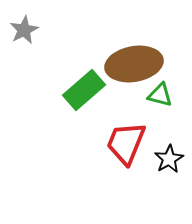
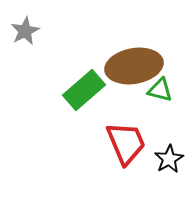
gray star: moved 1 px right, 1 px down
brown ellipse: moved 2 px down
green triangle: moved 5 px up
red trapezoid: rotated 135 degrees clockwise
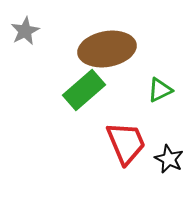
brown ellipse: moved 27 px left, 17 px up
green triangle: rotated 40 degrees counterclockwise
black star: rotated 16 degrees counterclockwise
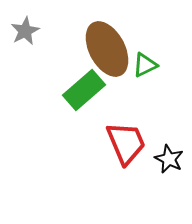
brown ellipse: rotated 72 degrees clockwise
green triangle: moved 15 px left, 25 px up
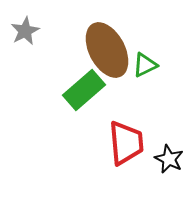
brown ellipse: moved 1 px down
red trapezoid: rotated 18 degrees clockwise
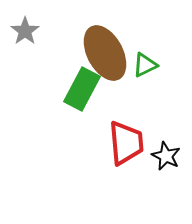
gray star: rotated 8 degrees counterclockwise
brown ellipse: moved 2 px left, 3 px down
green rectangle: moved 2 px left, 1 px up; rotated 21 degrees counterclockwise
black star: moved 3 px left, 3 px up
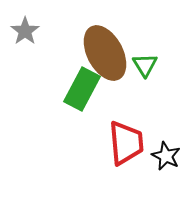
green triangle: rotated 36 degrees counterclockwise
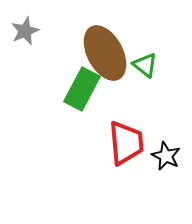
gray star: rotated 12 degrees clockwise
green triangle: rotated 20 degrees counterclockwise
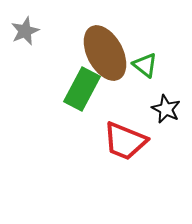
red trapezoid: moved 1 px left, 2 px up; rotated 117 degrees clockwise
black star: moved 47 px up
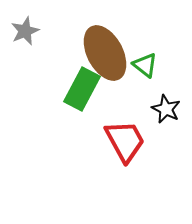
red trapezoid: rotated 141 degrees counterclockwise
